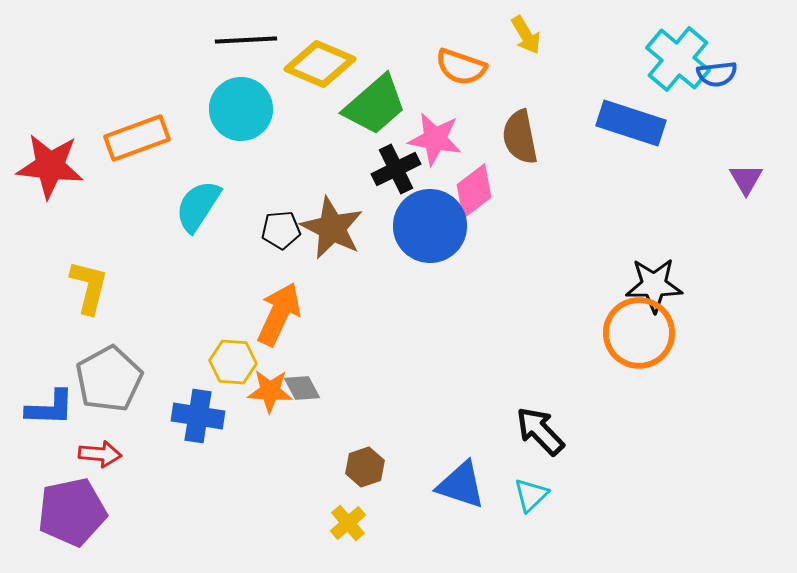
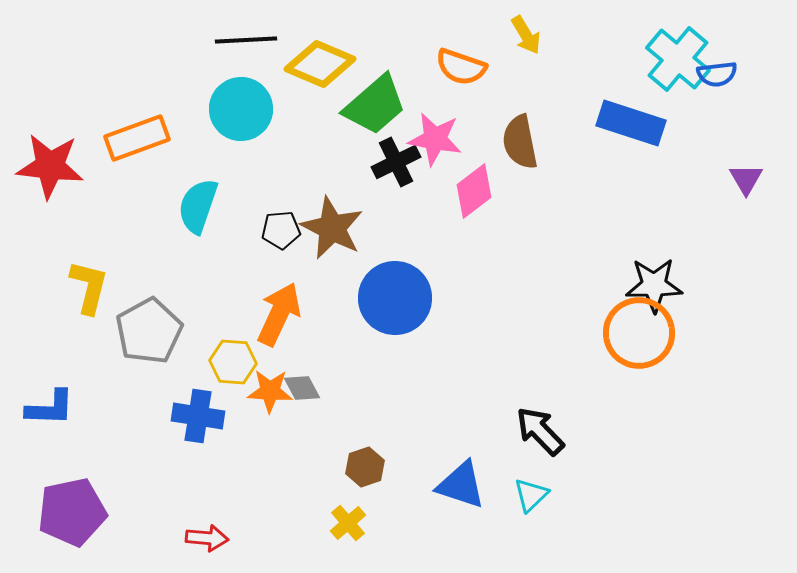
brown semicircle: moved 5 px down
black cross: moved 7 px up
cyan semicircle: rotated 14 degrees counterclockwise
blue circle: moved 35 px left, 72 px down
gray pentagon: moved 40 px right, 48 px up
red arrow: moved 107 px right, 84 px down
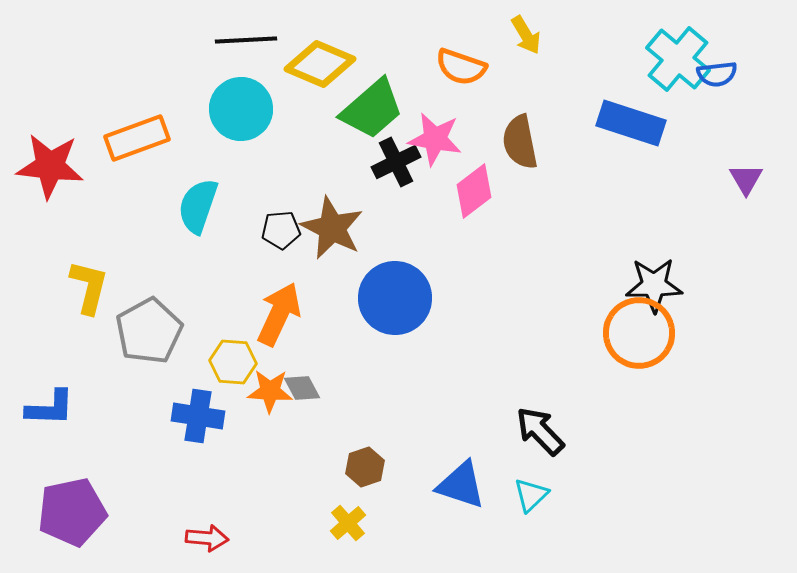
green trapezoid: moved 3 px left, 4 px down
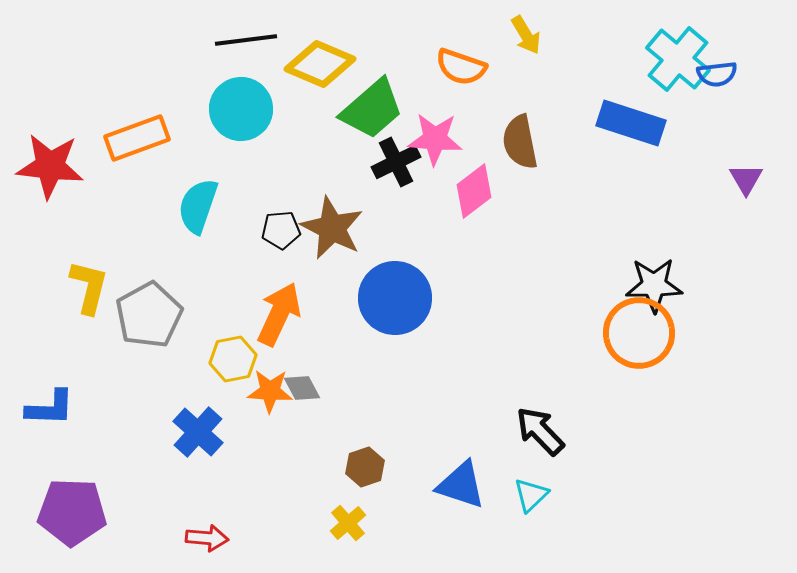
black line: rotated 4 degrees counterclockwise
pink star: rotated 6 degrees counterclockwise
gray pentagon: moved 16 px up
yellow hexagon: moved 3 px up; rotated 15 degrees counterclockwise
blue cross: moved 16 px down; rotated 33 degrees clockwise
purple pentagon: rotated 14 degrees clockwise
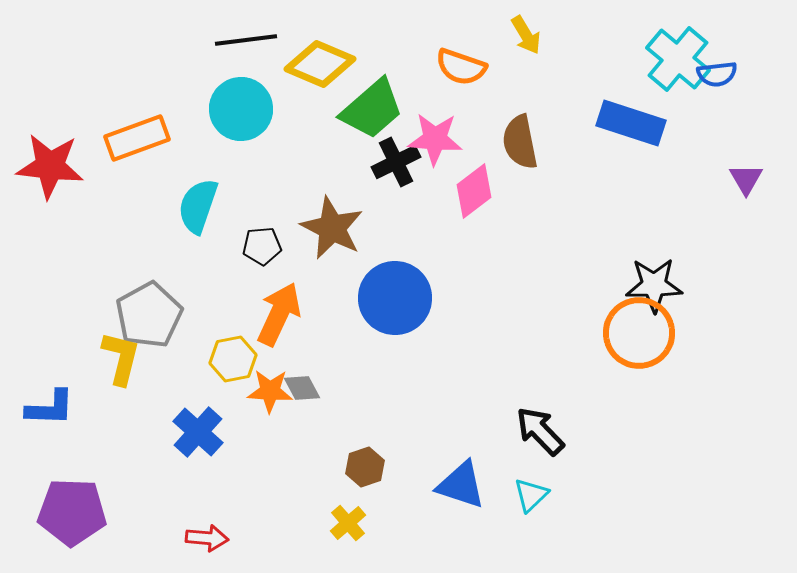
black pentagon: moved 19 px left, 16 px down
yellow L-shape: moved 32 px right, 71 px down
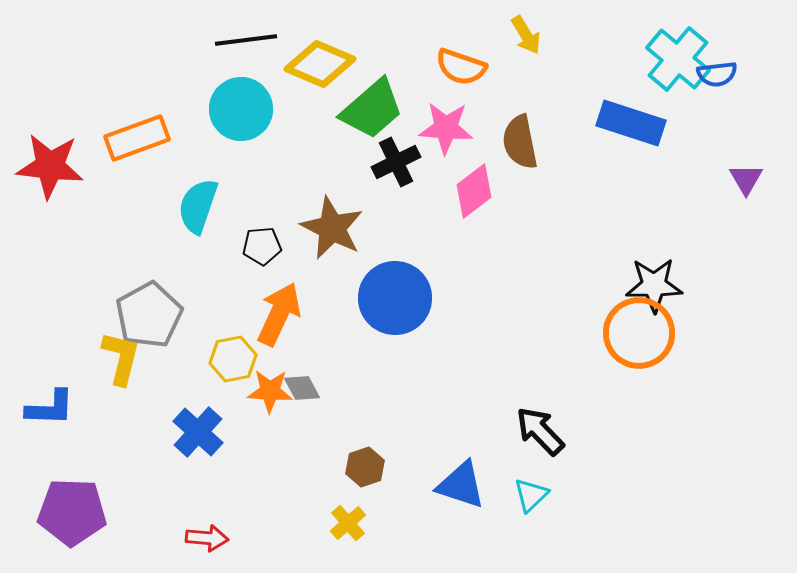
pink star: moved 11 px right, 11 px up
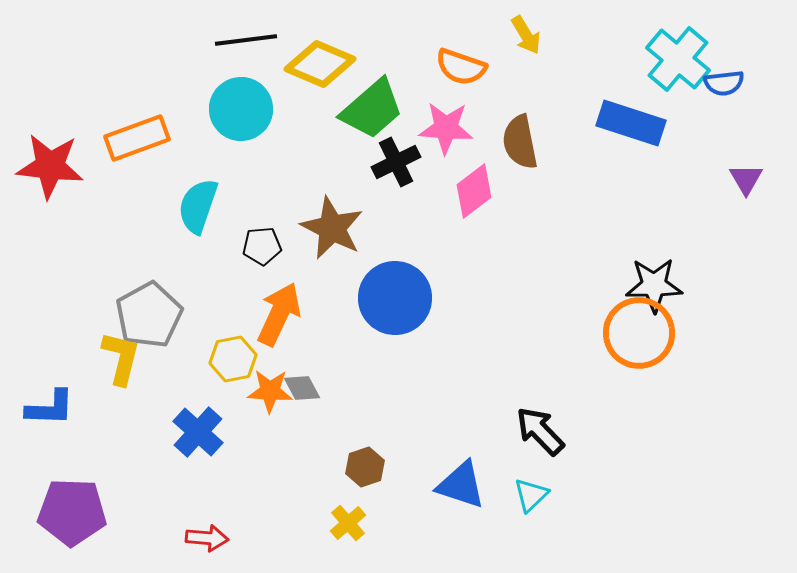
blue semicircle: moved 7 px right, 9 px down
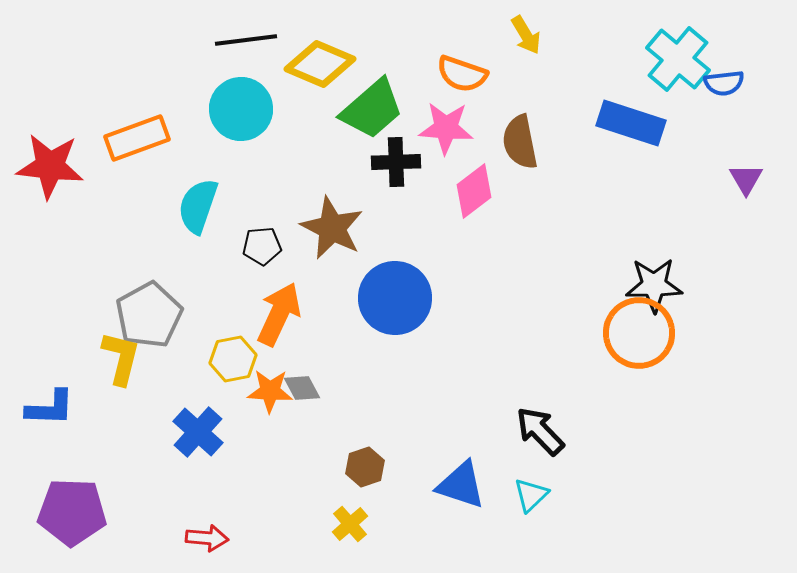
orange semicircle: moved 1 px right, 7 px down
black cross: rotated 24 degrees clockwise
yellow cross: moved 2 px right, 1 px down
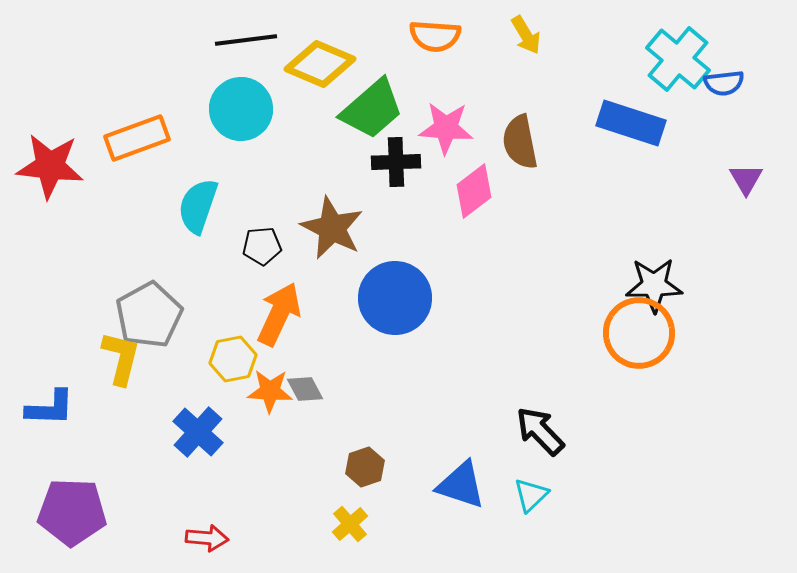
orange semicircle: moved 27 px left, 38 px up; rotated 15 degrees counterclockwise
gray diamond: moved 3 px right, 1 px down
